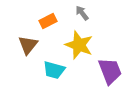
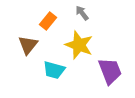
orange rectangle: rotated 24 degrees counterclockwise
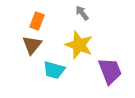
orange rectangle: moved 11 px left; rotated 18 degrees counterclockwise
brown triangle: moved 4 px right
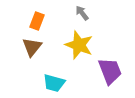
brown triangle: moved 2 px down
cyan trapezoid: moved 13 px down
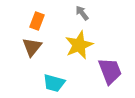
yellow star: rotated 28 degrees clockwise
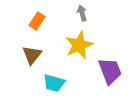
gray arrow: rotated 21 degrees clockwise
orange rectangle: rotated 12 degrees clockwise
brown triangle: moved 8 px down
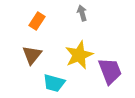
yellow star: moved 10 px down
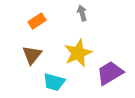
orange rectangle: rotated 24 degrees clockwise
yellow star: moved 1 px left, 2 px up
purple trapezoid: moved 2 px down; rotated 100 degrees counterclockwise
cyan trapezoid: moved 1 px up
